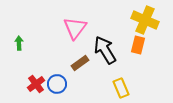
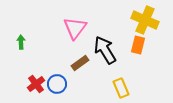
green arrow: moved 2 px right, 1 px up
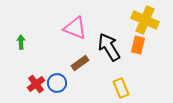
pink triangle: rotated 45 degrees counterclockwise
black arrow: moved 4 px right, 3 px up
blue circle: moved 1 px up
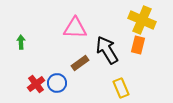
yellow cross: moved 3 px left
pink triangle: rotated 20 degrees counterclockwise
black arrow: moved 2 px left, 3 px down
